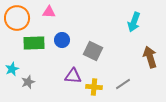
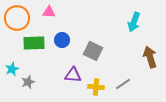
purple triangle: moved 1 px up
yellow cross: moved 2 px right
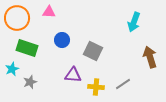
green rectangle: moved 7 px left, 5 px down; rotated 20 degrees clockwise
gray star: moved 2 px right
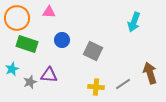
green rectangle: moved 4 px up
brown arrow: moved 16 px down
purple triangle: moved 24 px left
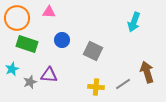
brown arrow: moved 3 px left, 1 px up
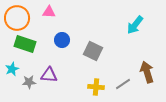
cyan arrow: moved 1 px right, 3 px down; rotated 18 degrees clockwise
green rectangle: moved 2 px left
gray star: moved 1 px left; rotated 16 degrees clockwise
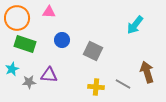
gray line: rotated 63 degrees clockwise
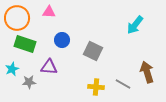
purple triangle: moved 8 px up
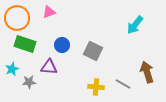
pink triangle: rotated 24 degrees counterclockwise
blue circle: moved 5 px down
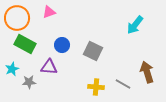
green rectangle: rotated 10 degrees clockwise
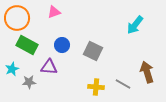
pink triangle: moved 5 px right
green rectangle: moved 2 px right, 1 px down
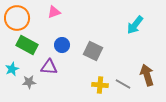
brown arrow: moved 3 px down
yellow cross: moved 4 px right, 2 px up
